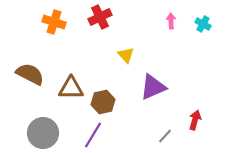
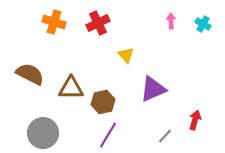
red cross: moved 2 px left, 6 px down
purple triangle: moved 2 px down
purple line: moved 15 px right
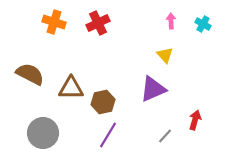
yellow triangle: moved 39 px right
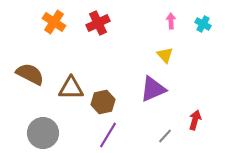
orange cross: rotated 15 degrees clockwise
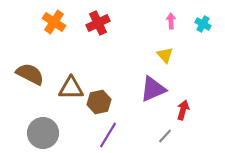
brown hexagon: moved 4 px left
red arrow: moved 12 px left, 10 px up
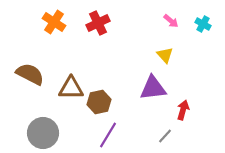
pink arrow: rotated 133 degrees clockwise
purple triangle: moved 1 px up; rotated 16 degrees clockwise
